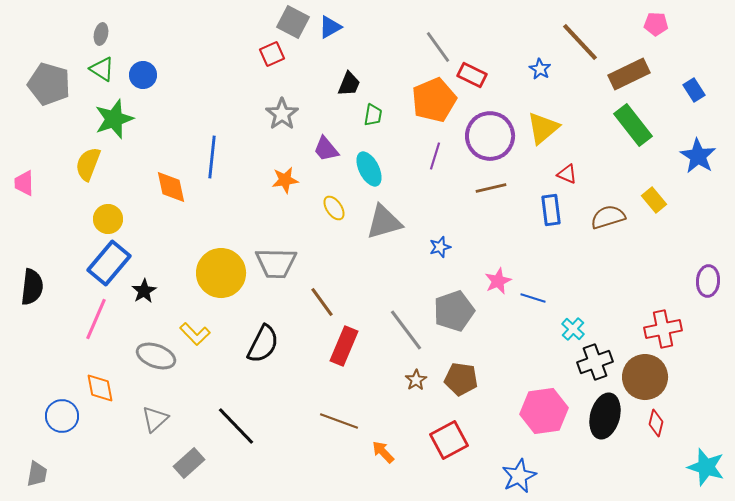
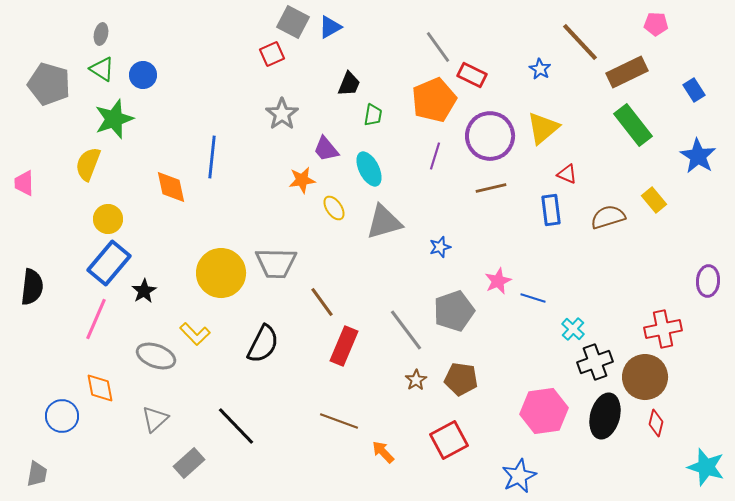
brown rectangle at (629, 74): moved 2 px left, 2 px up
orange star at (285, 180): moved 17 px right
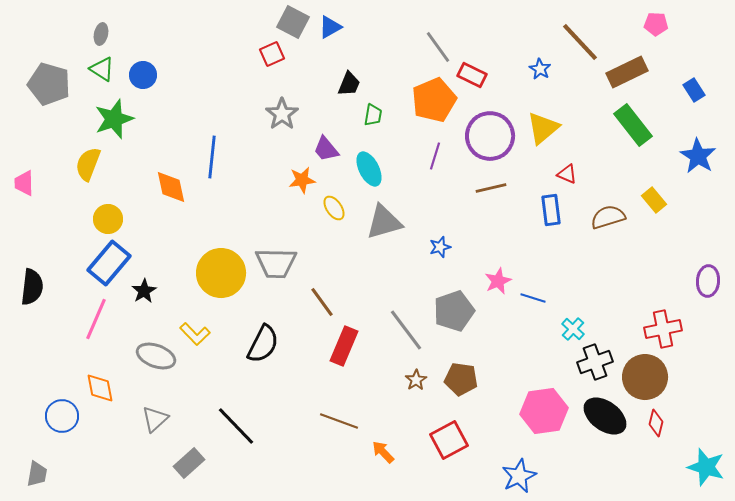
black ellipse at (605, 416): rotated 69 degrees counterclockwise
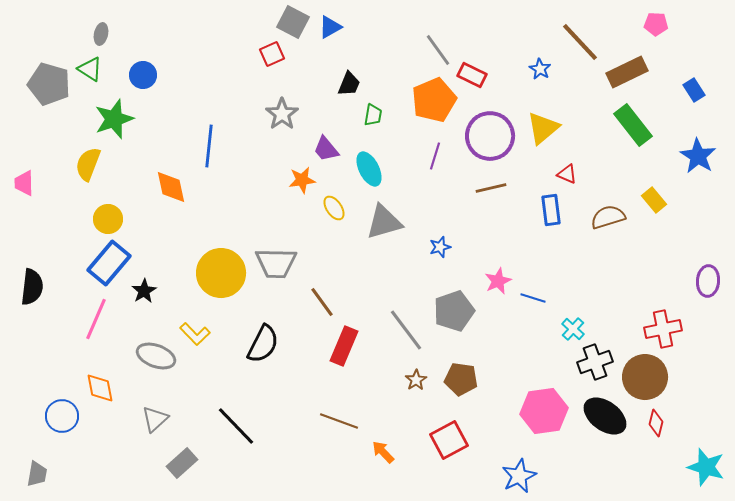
gray line at (438, 47): moved 3 px down
green triangle at (102, 69): moved 12 px left
blue line at (212, 157): moved 3 px left, 11 px up
gray rectangle at (189, 463): moved 7 px left
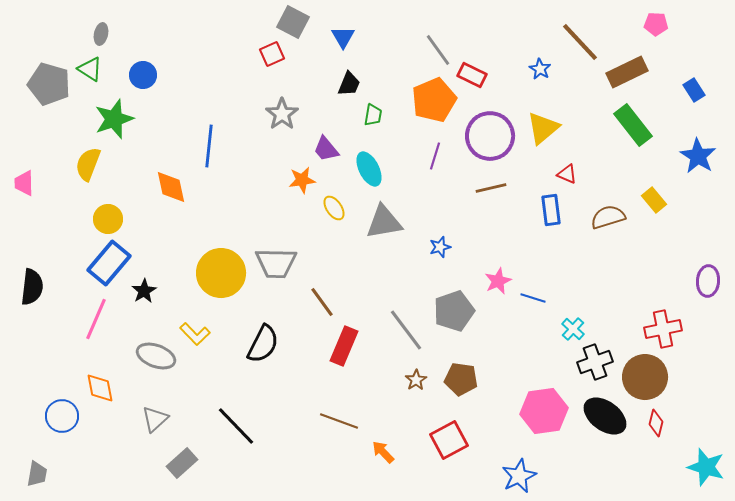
blue triangle at (330, 27): moved 13 px right, 10 px down; rotated 30 degrees counterclockwise
gray triangle at (384, 222): rotated 6 degrees clockwise
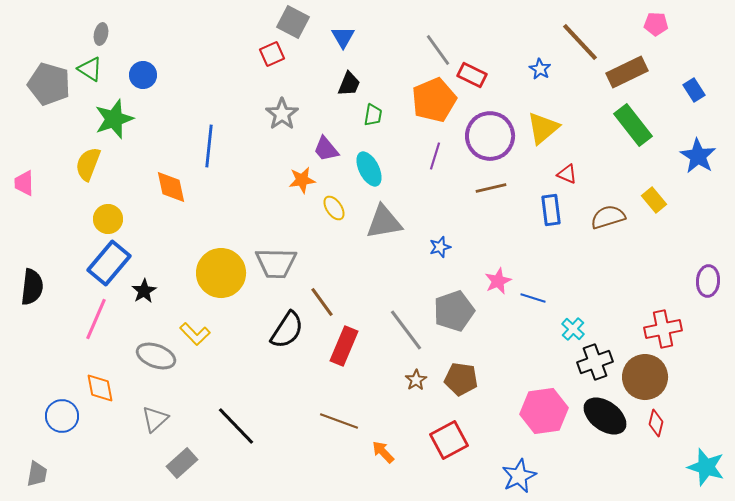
black semicircle at (263, 344): moved 24 px right, 14 px up; rotated 6 degrees clockwise
